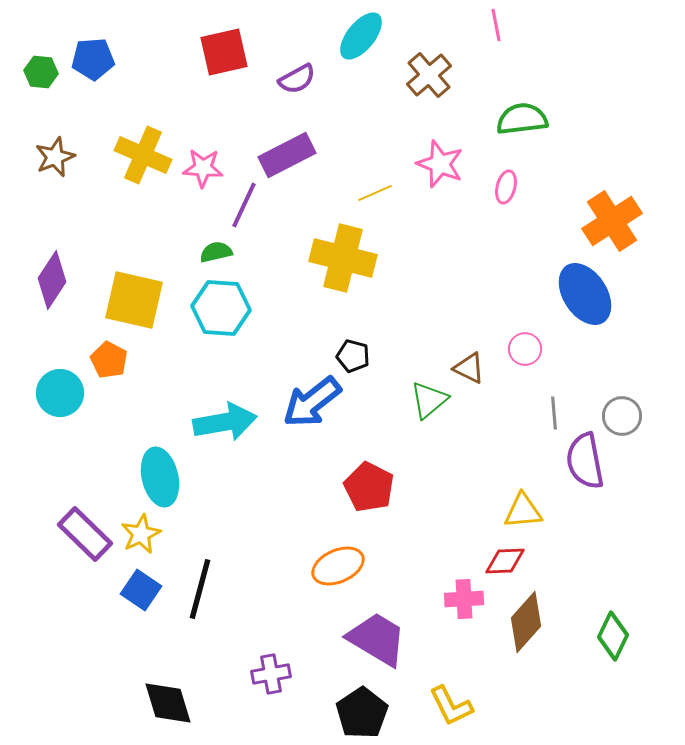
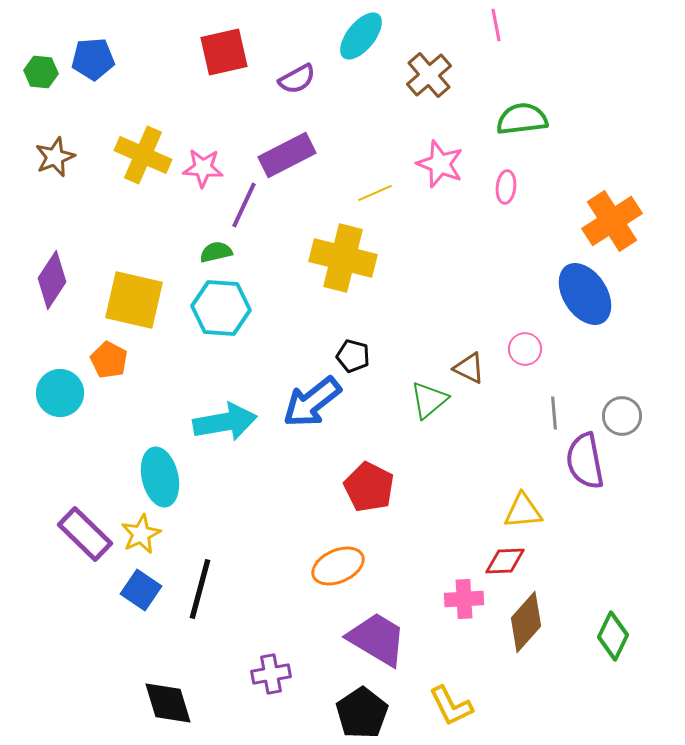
pink ellipse at (506, 187): rotated 8 degrees counterclockwise
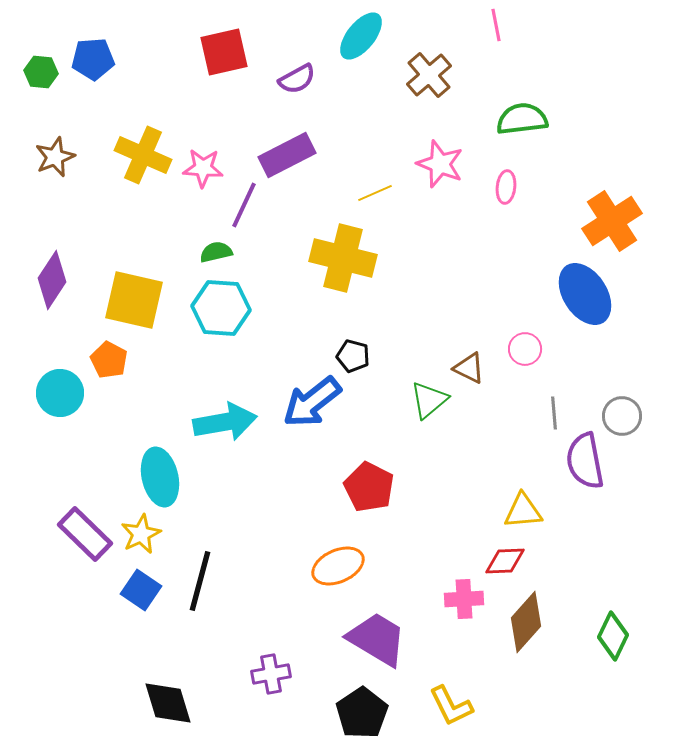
black line at (200, 589): moved 8 px up
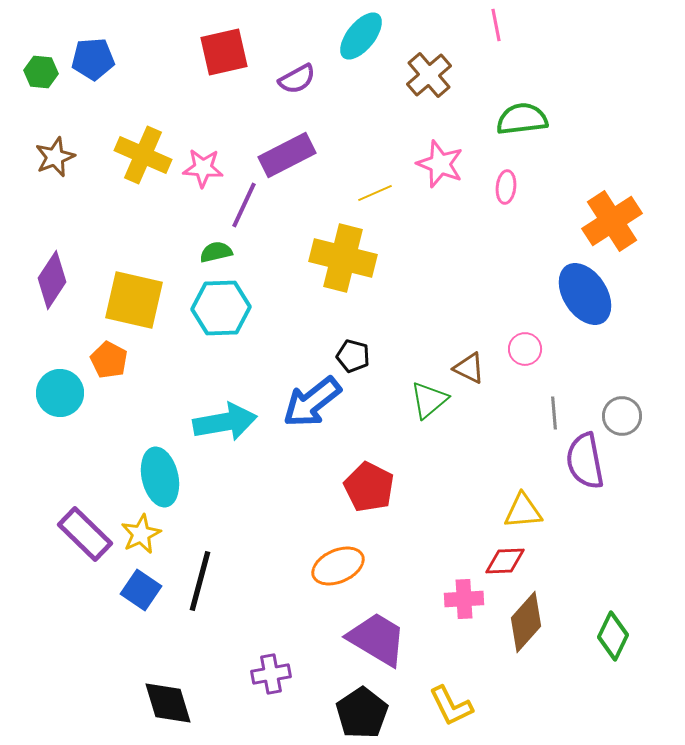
cyan hexagon at (221, 308): rotated 6 degrees counterclockwise
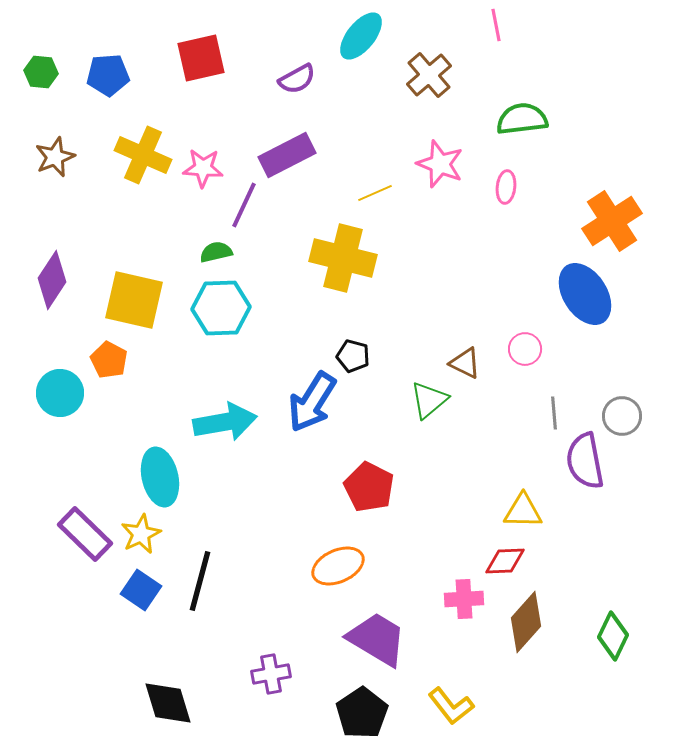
red square at (224, 52): moved 23 px left, 6 px down
blue pentagon at (93, 59): moved 15 px right, 16 px down
brown triangle at (469, 368): moved 4 px left, 5 px up
blue arrow at (312, 402): rotated 20 degrees counterclockwise
yellow triangle at (523, 511): rotated 6 degrees clockwise
yellow L-shape at (451, 706): rotated 12 degrees counterclockwise
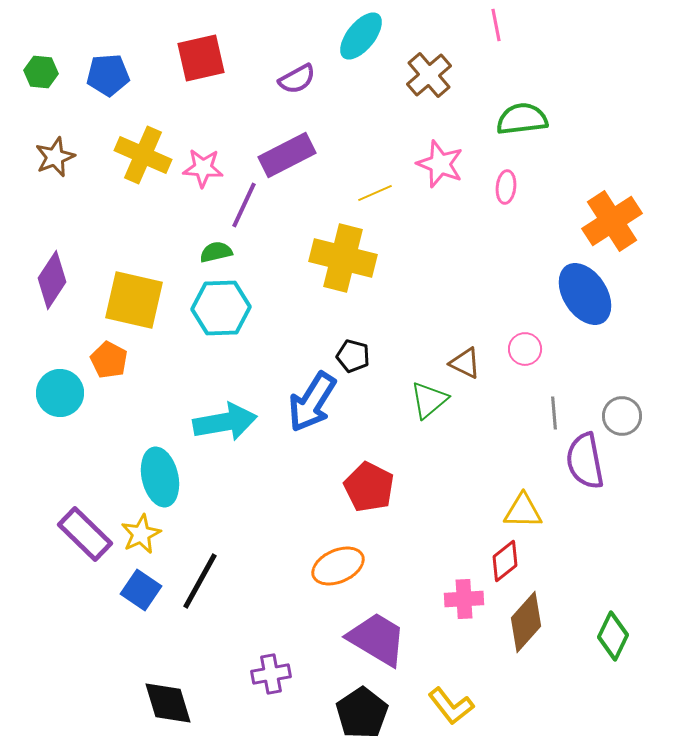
red diamond at (505, 561): rotated 36 degrees counterclockwise
black line at (200, 581): rotated 14 degrees clockwise
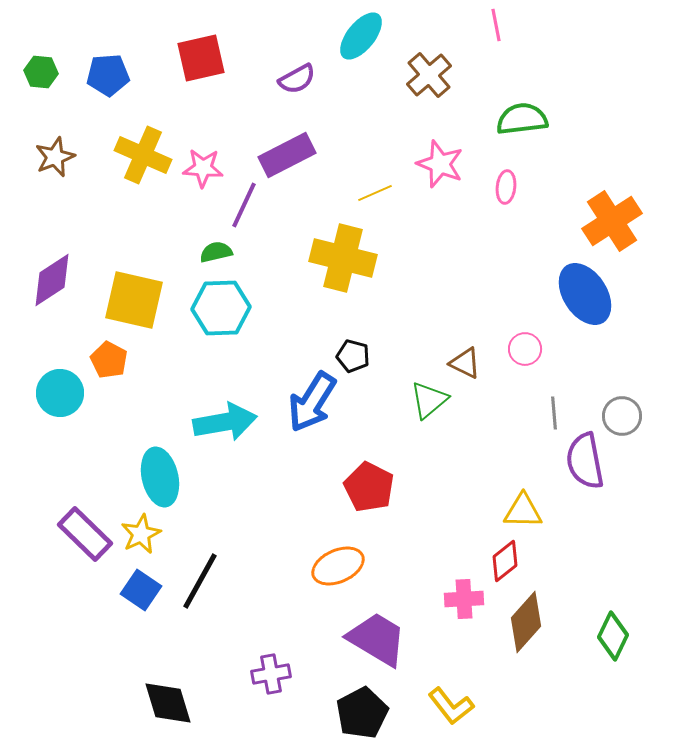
purple diamond at (52, 280): rotated 24 degrees clockwise
black pentagon at (362, 713): rotated 6 degrees clockwise
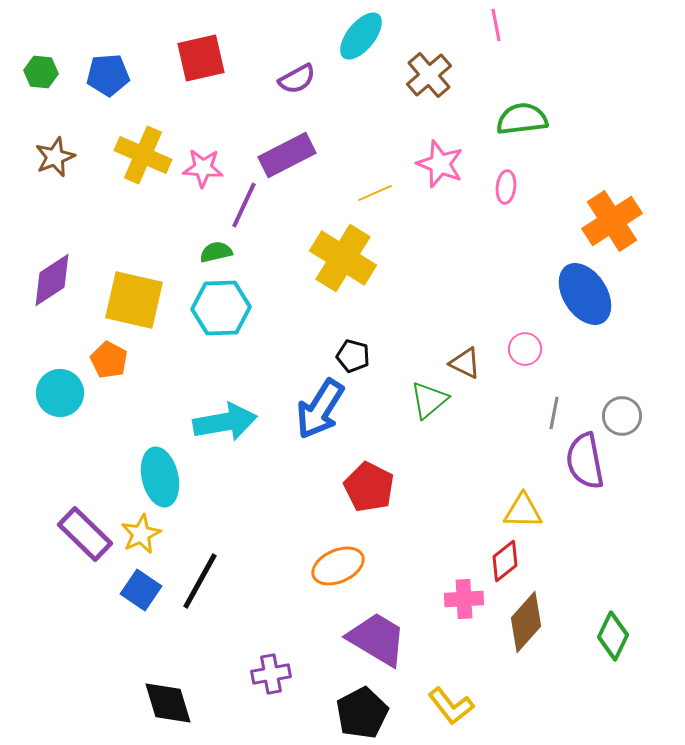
yellow cross at (343, 258): rotated 18 degrees clockwise
blue arrow at (312, 402): moved 8 px right, 7 px down
gray line at (554, 413): rotated 16 degrees clockwise
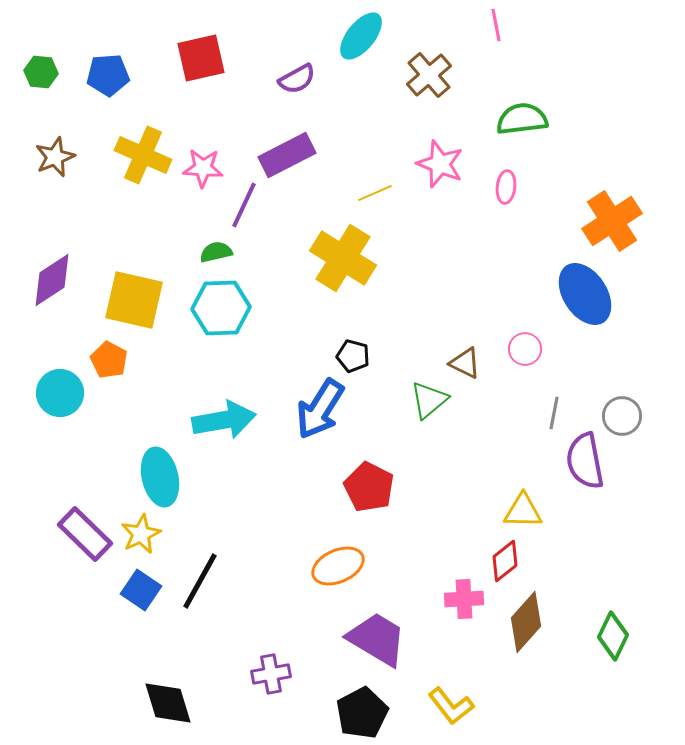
cyan arrow at (225, 422): moved 1 px left, 2 px up
